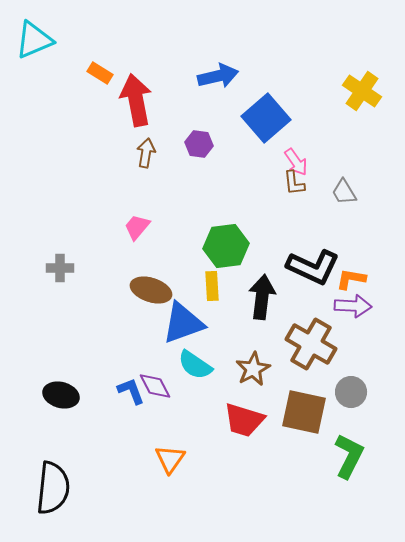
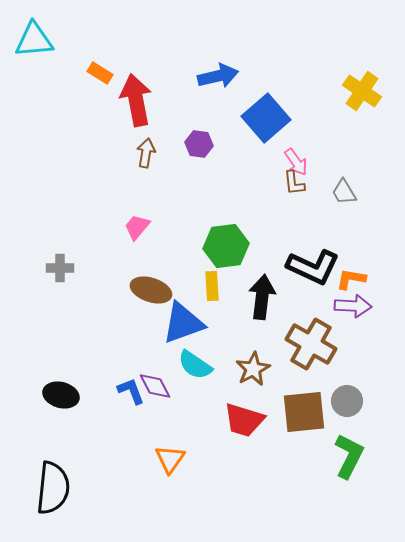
cyan triangle: rotated 18 degrees clockwise
gray circle: moved 4 px left, 9 px down
brown square: rotated 18 degrees counterclockwise
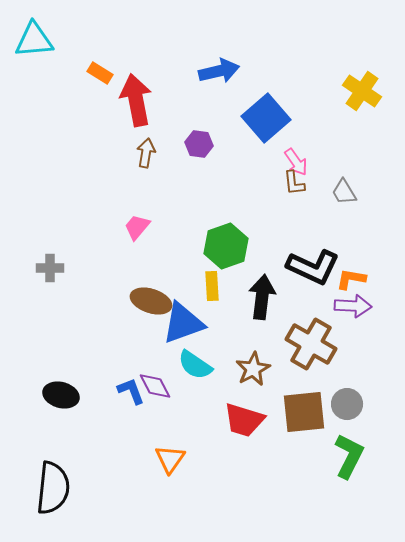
blue arrow: moved 1 px right, 5 px up
green hexagon: rotated 12 degrees counterclockwise
gray cross: moved 10 px left
brown ellipse: moved 11 px down
gray circle: moved 3 px down
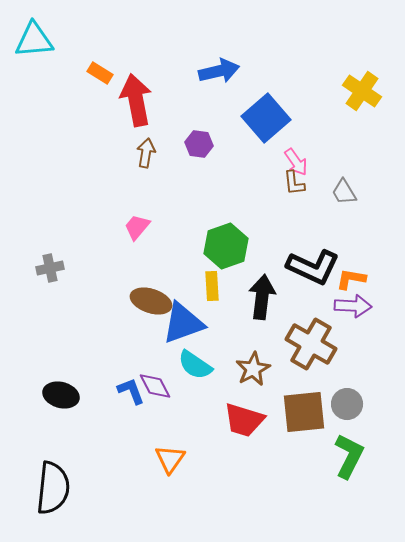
gray cross: rotated 12 degrees counterclockwise
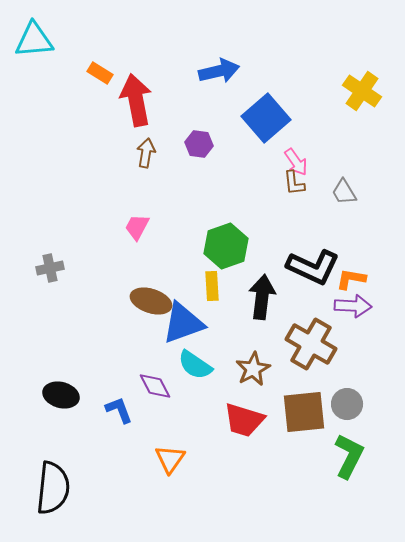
pink trapezoid: rotated 12 degrees counterclockwise
blue L-shape: moved 12 px left, 19 px down
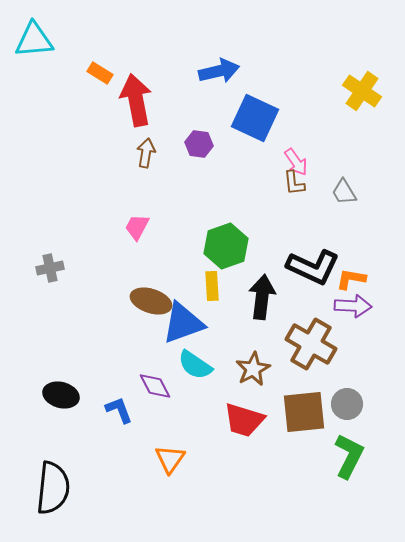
blue square: moved 11 px left; rotated 24 degrees counterclockwise
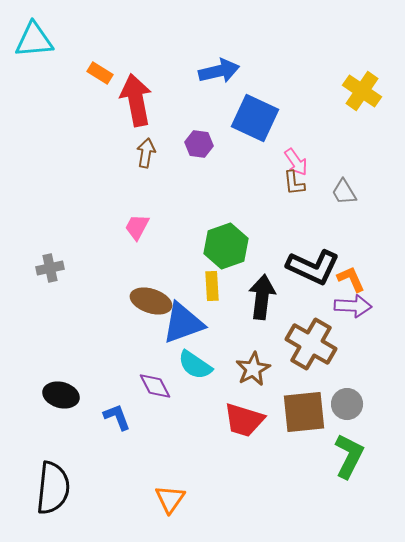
orange L-shape: rotated 56 degrees clockwise
blue L-shape: moved 2 px left, 7 px down
orange triangle: moved 40 px down
